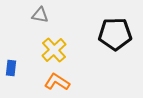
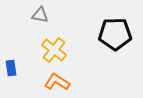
yellow cross: rotated 10 degrees counterclockwise
blue rectangle: rotated 14 degrees counterclockwise
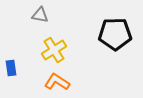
yellow cross: rotated 20 degrees clockwise
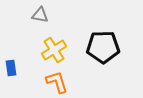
black pentagon: moved 12 px left, 13 px down
orange L-shape: rotated 40 degrees clockwise
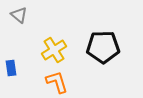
gray triangle: moved 21 px left; rotated 30 degrees clockwise
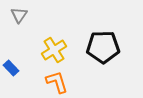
gray triangle: rotated 24 degrees clockwise
blue rectangle: rotated 35 degrees counterclockwise
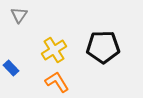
orange L-shape: rotated 15 degrees counterclockwise
